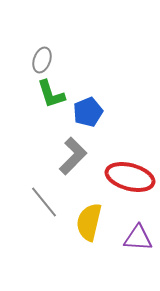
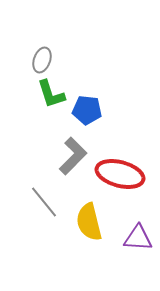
blue pentagon: moved 1 px left, 2 px up; rotated 28 degrees clockwise
red ellipse: moved 10 px left, 3 px up
yellow semicircle: rotated 27 degrees counterclockwise
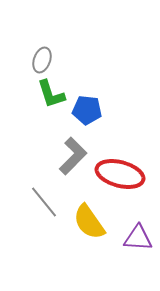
yellow semicircle: rotated 21 degrees counterclockwise
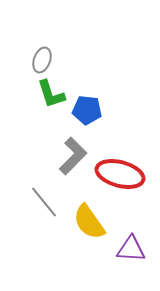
purple triangle: moved 7 px left, 11 px down
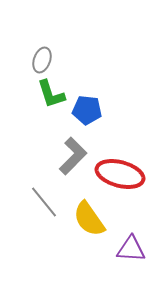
yellow semicircle: moved 3 px up
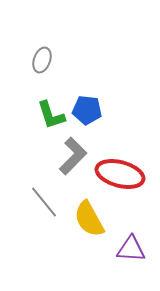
green L-shape: moved 21 px down
yellow semicircle: rotated 6 degrees clockwise
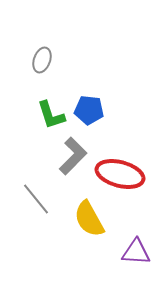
blue pentagon: moved 2 px right
gray line: moved 8 px left, 3 px up
purple triangle: moved 5 px right, 3 px down
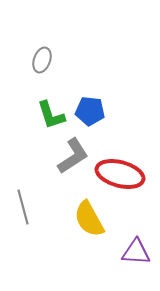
blue pentagon: moved 1 px right, 1 px down
gray L-shape: rotated 12 degrees clockwise
gray line: moved 13 px left, 8 px down; rotated 24 degrees clockwise
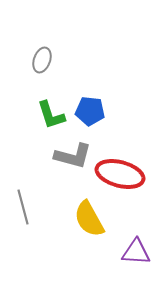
gray L-shape: rotated 48 degrees clockwise
